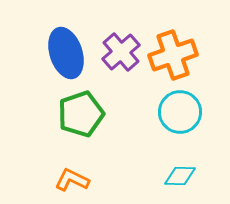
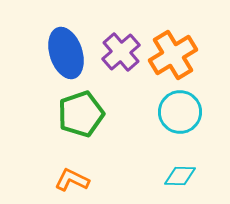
orange cross: rotated 12 degrees counterclockwise
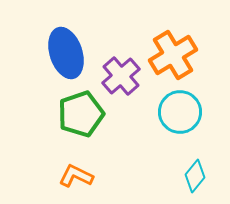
purple cross: moved 24 px down
cyan diamond: moved 15 px right; rotated 52 degrees counterclockwise
orange L-shape: moved 4 px right, 4 px up
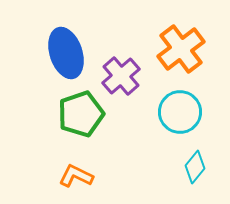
orange cross: moved 8 px right, 6 px up; rotated 6 degrees counterclockwise
cyan diamond: moved 9 px up
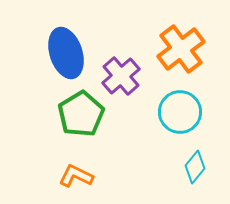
green pentagon: rotated 12 degrees counterclockwise
